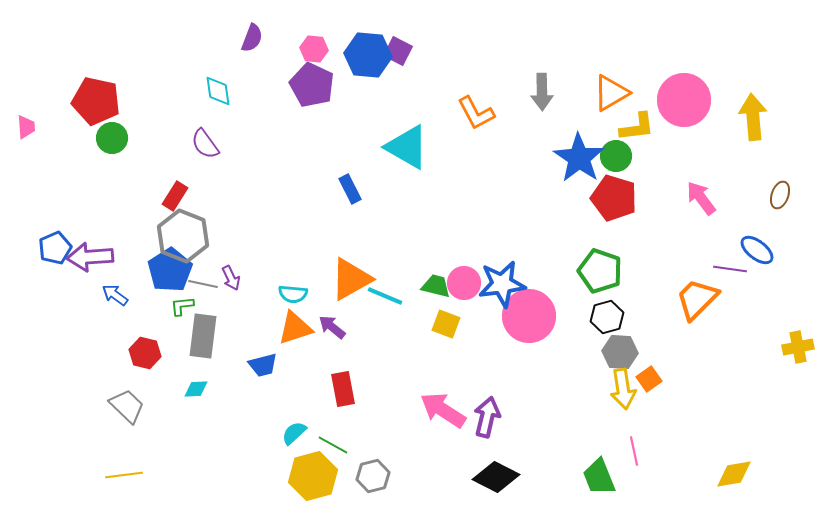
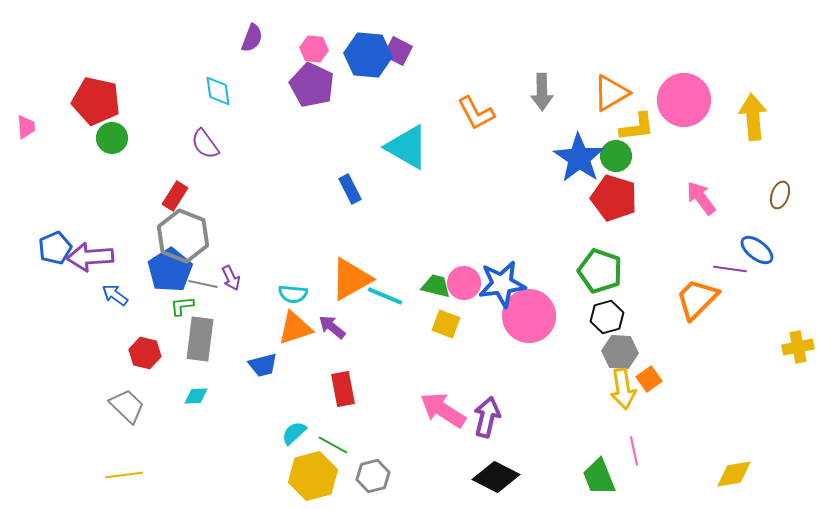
gray rectangle at (203, 336): moved 3 px left, 3 px down
cyan diamond at (196, 389): moved 7 px down
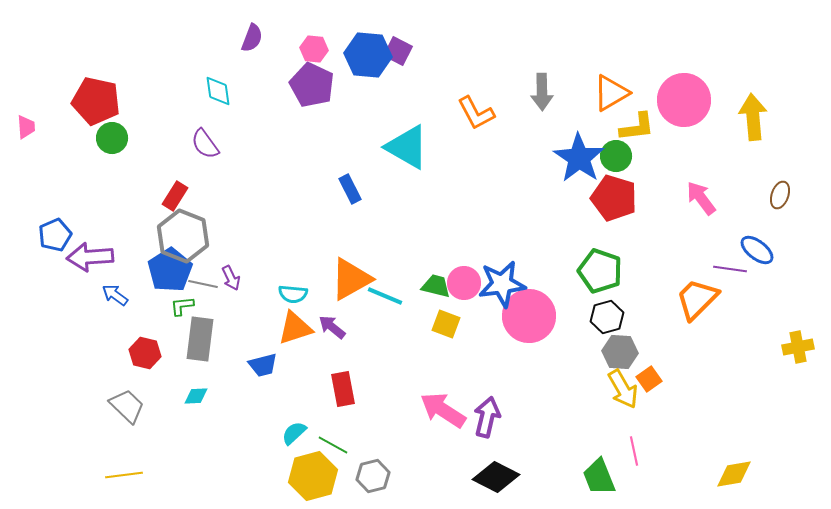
blue pentagon at (55, 248): moved 13 px up
yellow arrow at (623, 389): rotated 21 degrees counterclockwise
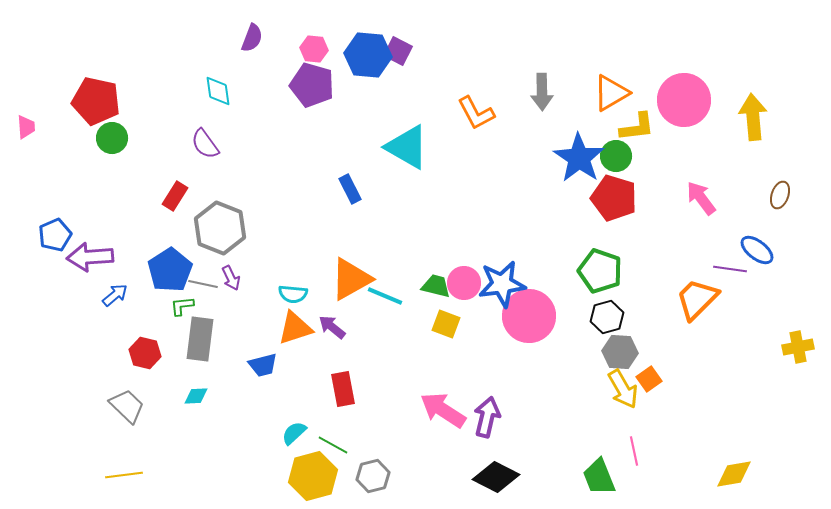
purple pentagon at (312, 85): rotated 9 degrees counterclockwise
gray hexagon at (183, 236): moved 37 px right, 8 px up
blue arrow at (115, 295): rotated 104 degrees clockwise
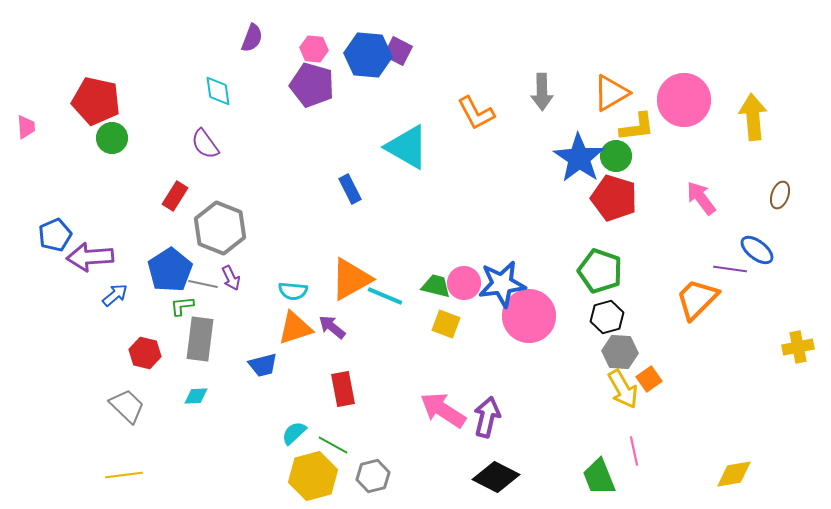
cyan semicircle at (293, 294): moved 3 px up
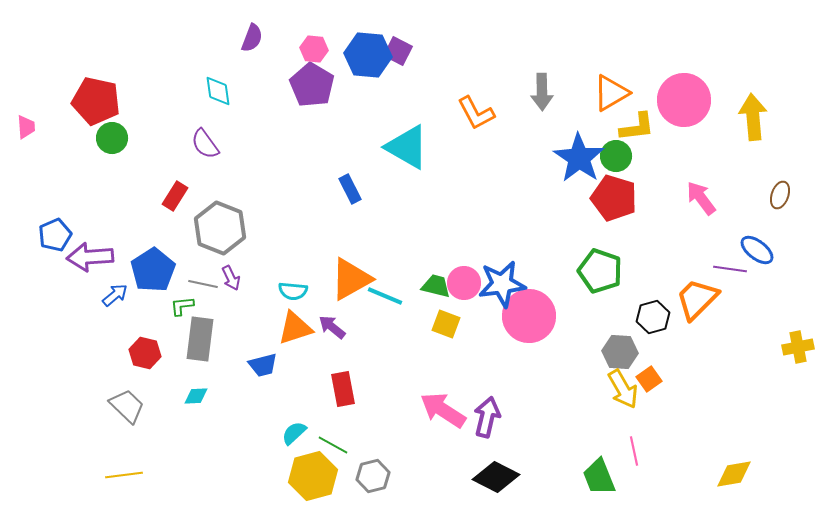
purple pentagon at (312, 85): rotated 15 degrees clockwise
blue pentagon at (170, 270): moved 17 px left
black hexagon at (607, 317): moved 46 px right
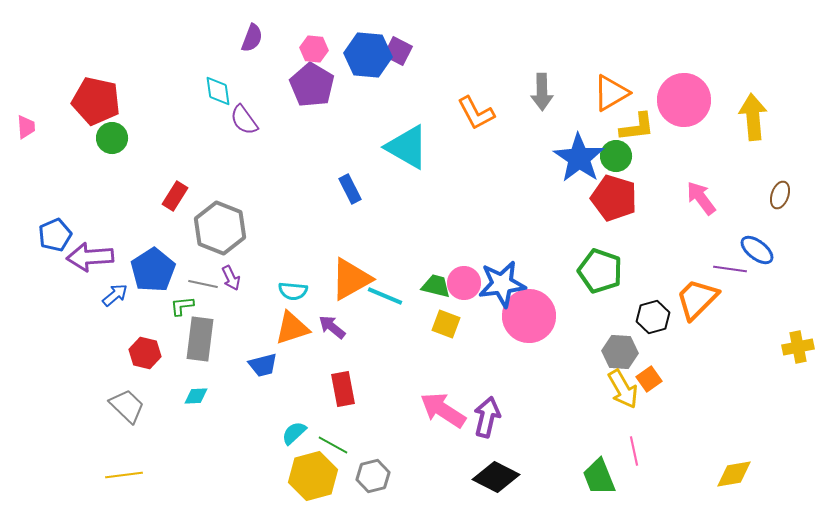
purple semicircle at (205, 144): moved 39 px right, 24 px up
orange triangle at (295, 328): moved 3 px left
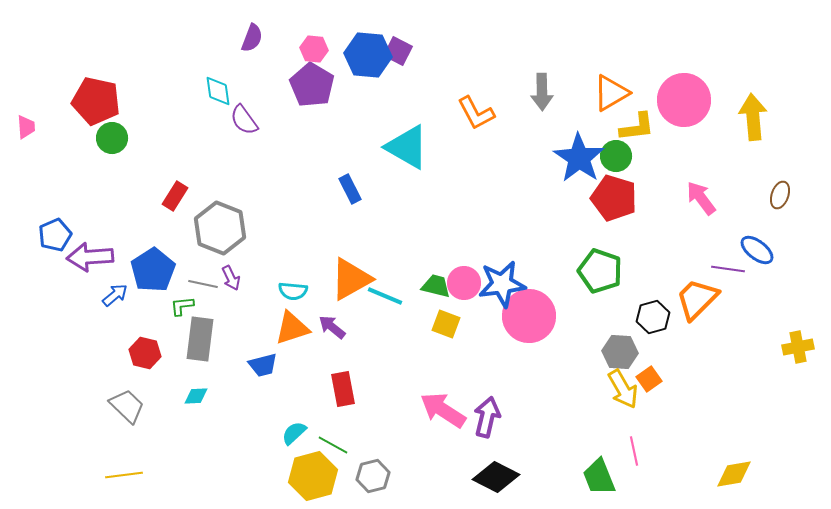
purple line at (730, 269): moved 2 px left
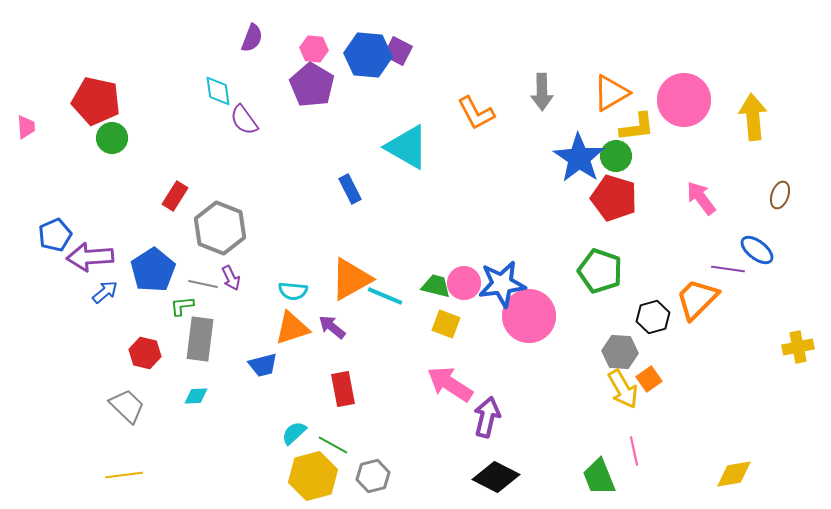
blue arrow at (115, 295): moved 10 px left, 3 px up
pink arrow at (443, 410): moved 7 px right, 26 px up
